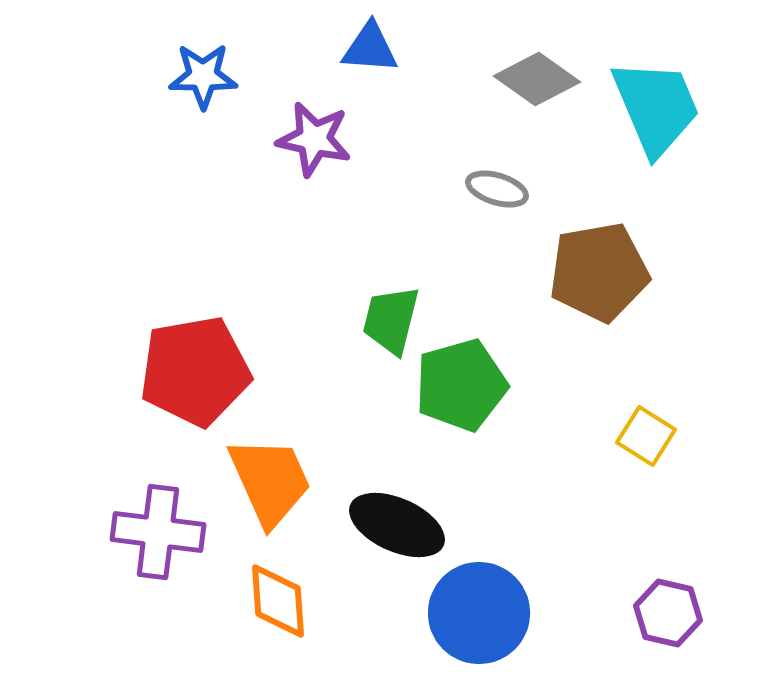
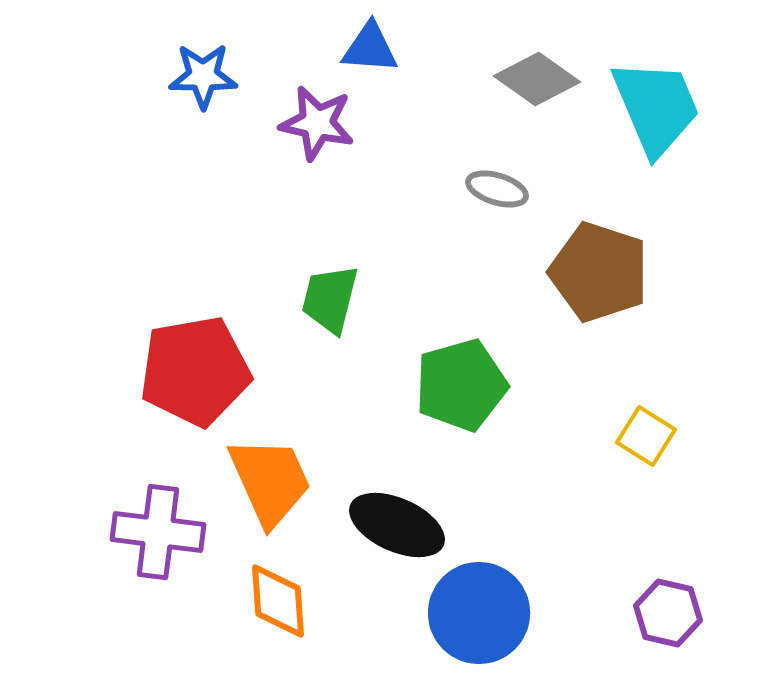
purple star: moved 3 px right, 16 px up
brown pentagon: rotated 28 degrees clockwise
green trapezoid: moved 61 px left, 21 px up
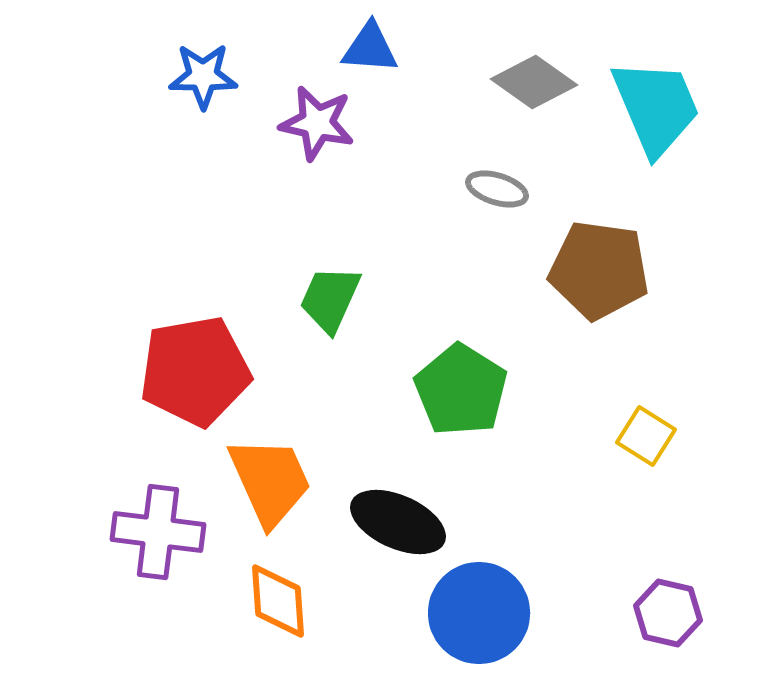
gray diamond: moved 3 px left, 3 px down
brown pentagon: moved 2 px up; rotated 10 degrees counterclockwise
green trapezoid: rotated 10 degrees clockwise
green pentagon: moved 5 px down; rotated 24 degrees counterclockwise
black ellipse: moved 1 px right, 3 px up
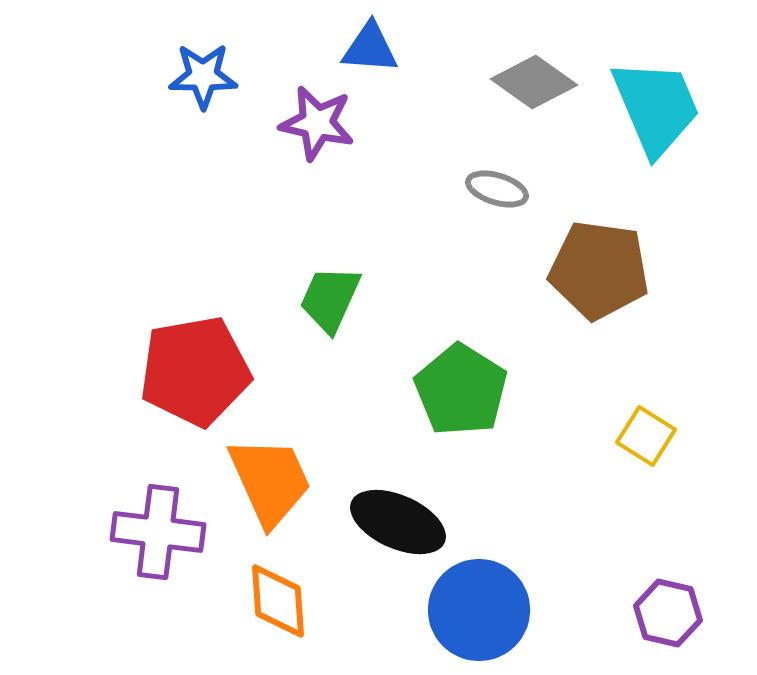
blue circle: moved 3 px up
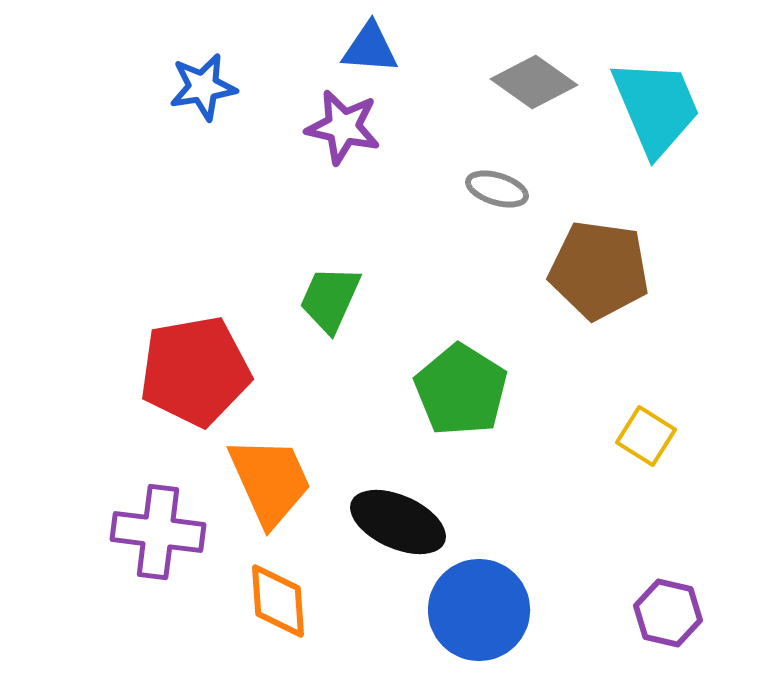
blue star: moved 11 px down; rotated 10 degrees counterclockwise
purple star: moved 26 px right, 4 px down
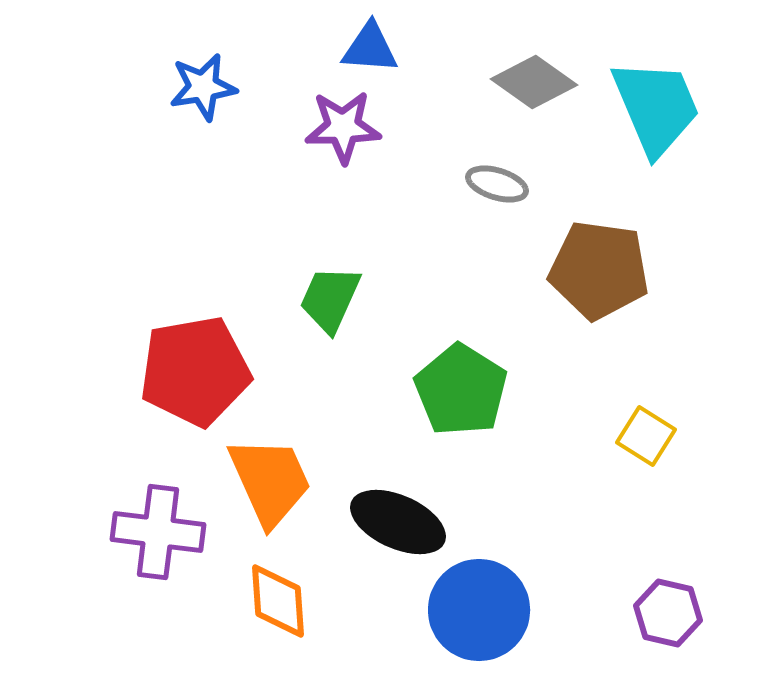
purple star: rotated 14 degrees counterclockwise
gray ellipse: moved 5 px up
